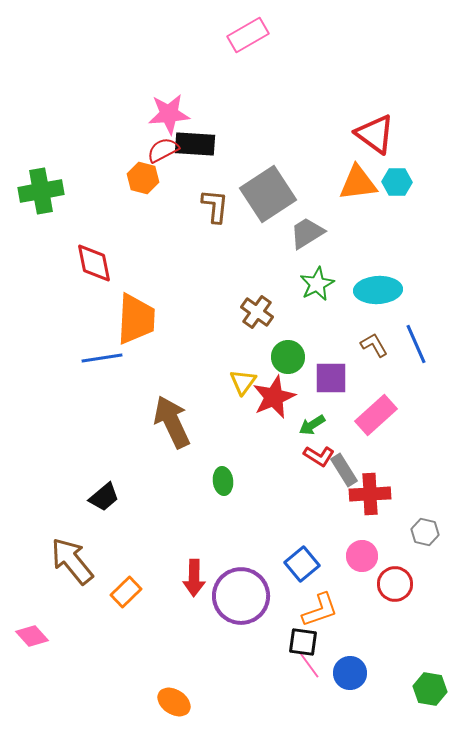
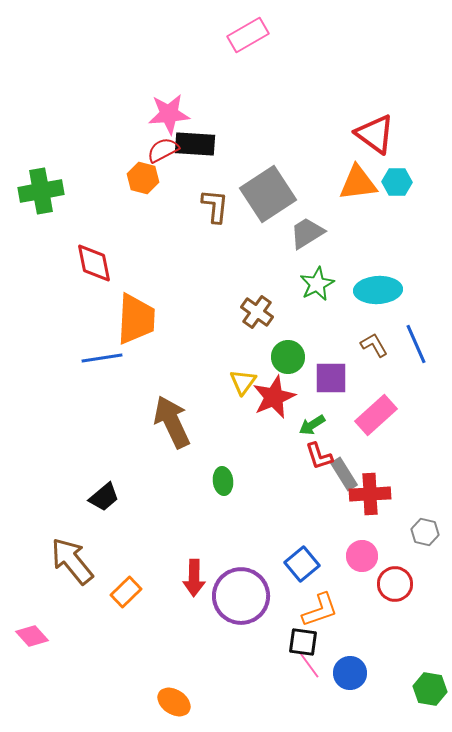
red L-shape at (319, 456): rotated 40 degrees clockwise
gray rectangle at (344, 470): moved 4 px down
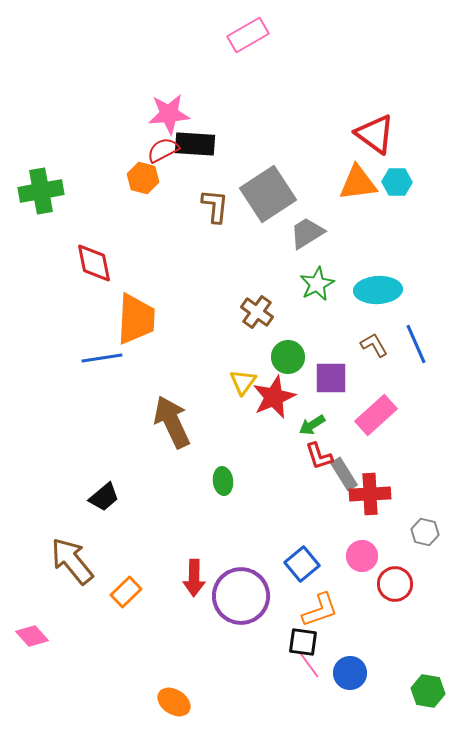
green hexagon at (430, 689): moved 2 px left, 2 px down
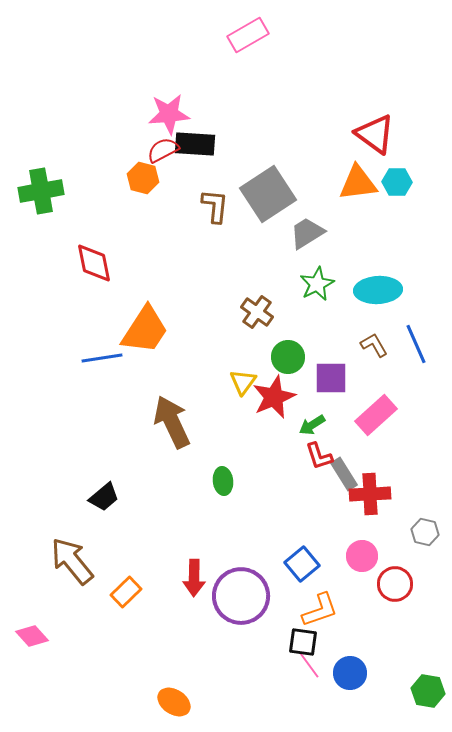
orange trapezoid at (136, 319): moved 9 px right, 11 px down; rotated 30 degrees clockwise
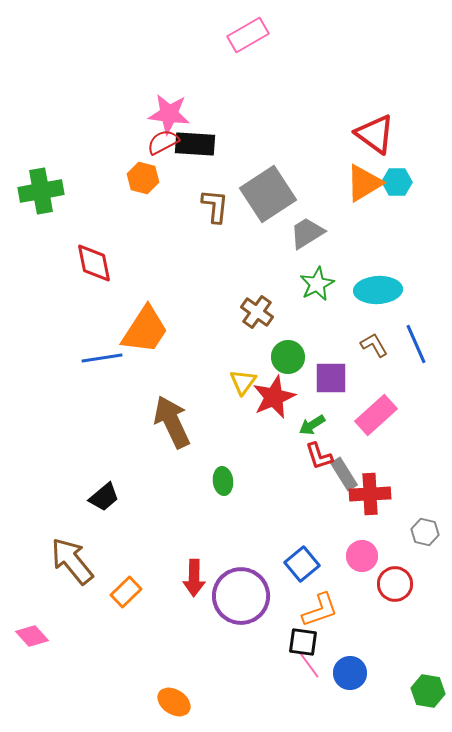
pink star at (169, 114): rotated 12 degrees clockwise
red semicircle at (163, 150): moved 8 px up
orange triangle at (358, 183): moved 6 px right; rotated 24 degrees counterclockwise
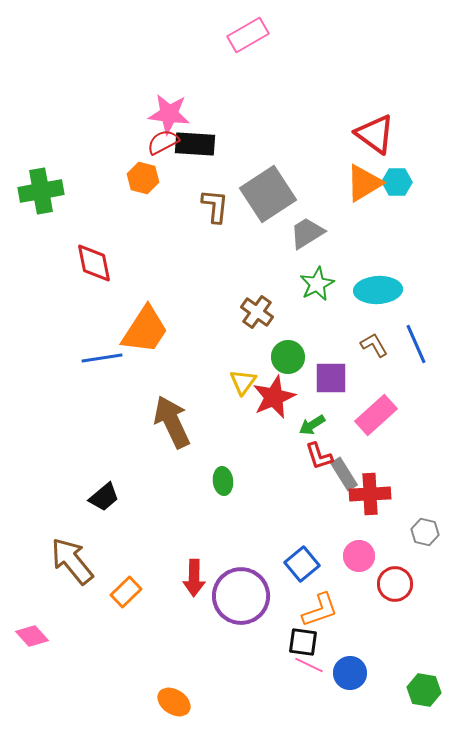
pink circle at (362, 556): moved 3 px left
pink line at (309, 665): rotated 28 degrees counterclockwise
green hexagon at (428, 691): moved 4 px left, 1 px up
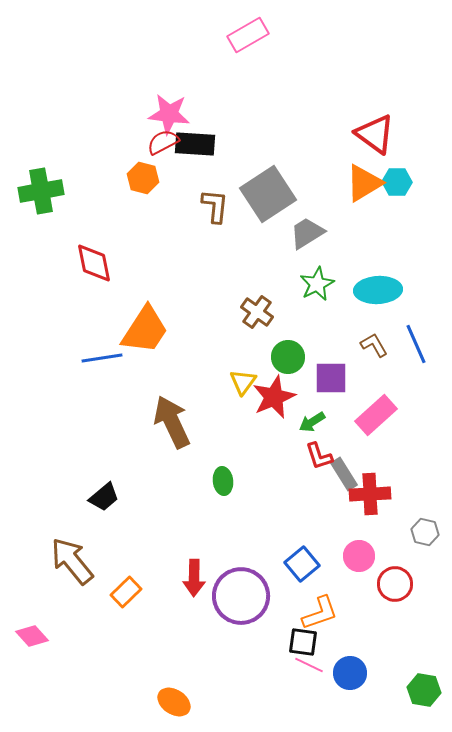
green arrow at (312, 425): moved 3 px up
orange L-shape at (320, 610): moved 3 px down
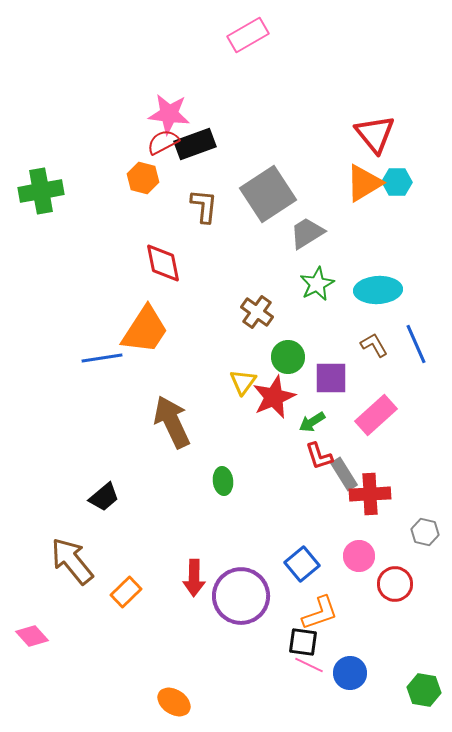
red triangle at (375, 134): rotated 15 degrees clockwise
black rectangle at (195, 144): rotated 24 degrees counterclockwise
brown L-shape at (215, 206): moved 11 px left
red diamond at (94, 263): moved 69 px right
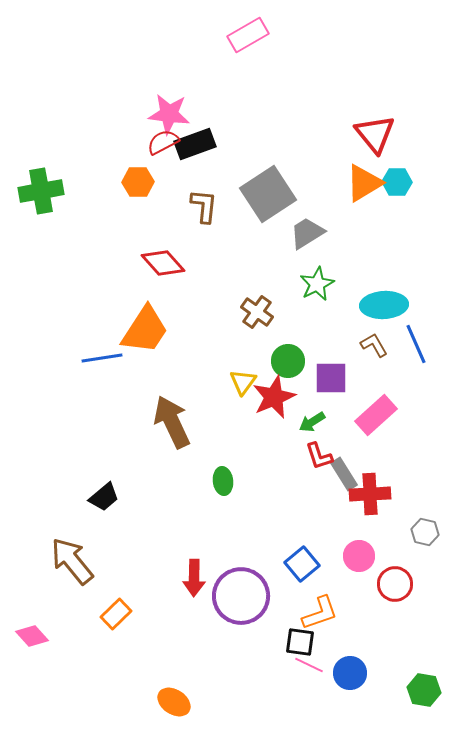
orange hexagon at (143, 178): moved 5 px left, 4 px down; rotated 16 degrees counterclockwise
red diamond at (163, 263): rotated 30 degrees counterclockwise
cyan ellipse at (378, 290): moved 6 px right, 15 px down
green circle at (288, 357): moved 4 px down
orange rectangle at (126, 592): moved 10 px left, 22 px down
black square at (303, 642): moved 3 px left
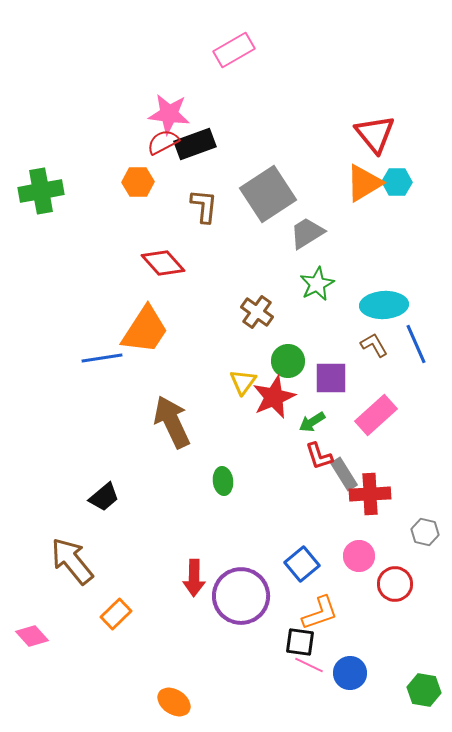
pink rectangle at (248, 35): moved 14 px left, 15 px down
